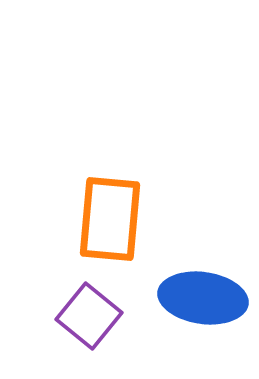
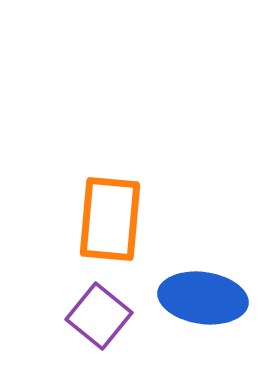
purple square: moved 10 px right
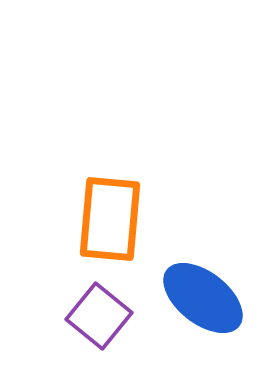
blue ellipse: rotated 30 degrees clockwise
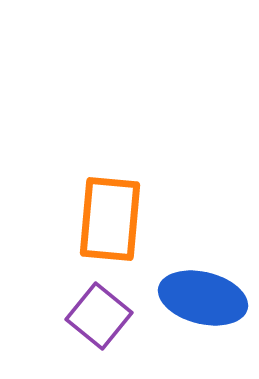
blue ellipse: rotated 24 degrees counterclockwise
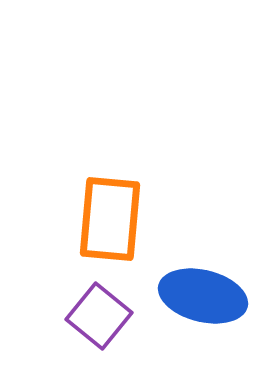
blue ellipse: moved 2 px up
